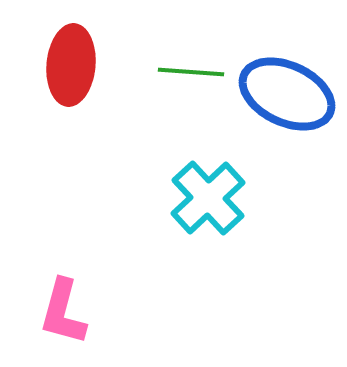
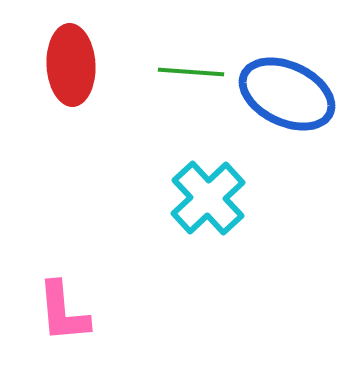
red ellipse: rotated 8 degrees counterclockwise
pink L-shape: rotated 20 degrees counterclockwise
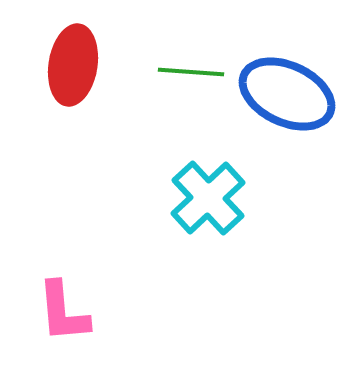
red ellipse: moved 2 px right; rotated 12 degrees clockwise
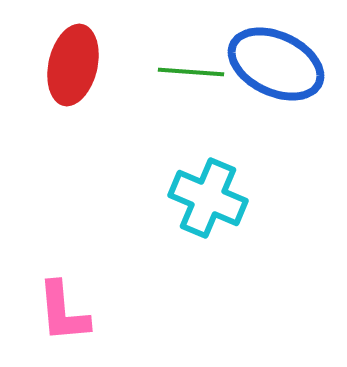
red ellipse: rotated 4 degrees clockwise
blue ellipse: moved 11 px left, 30 px up
cyan cross: rotated 24 degrees counterclockwise
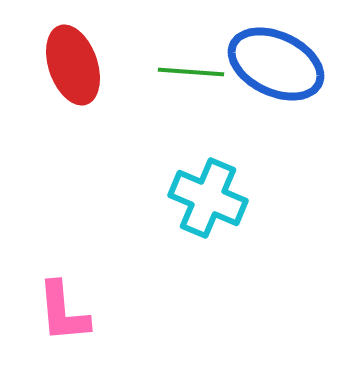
red ellipse: rotated 32 degrees counterclockwise
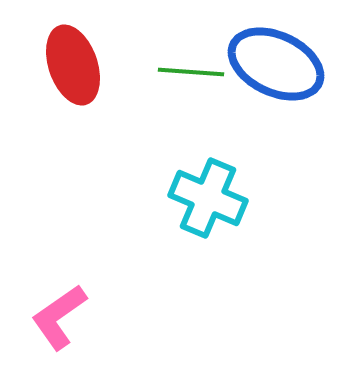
pink L-shape: moved 4 px left, 5 px down; rotated 60 degrees clockwise
